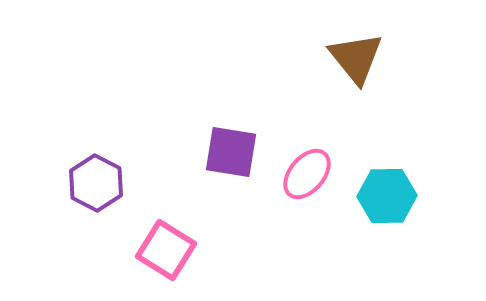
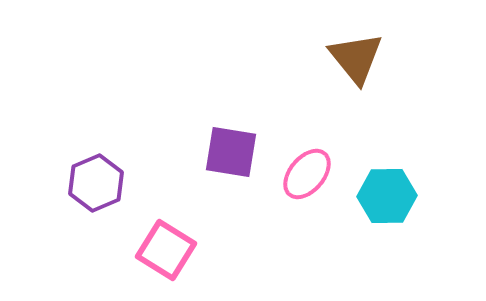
purple hexagon: rotated 10 degrees clockwise
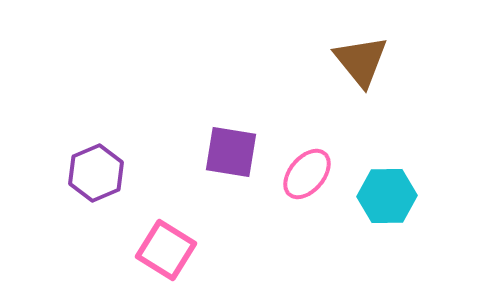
brown triangle: moved 5 px right, 3 px down
purple hexagon: moved 10 px up
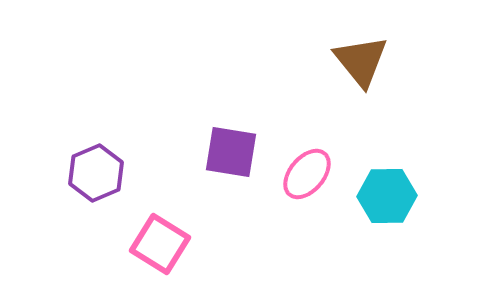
pink square: moved 6 px left, 6 px up
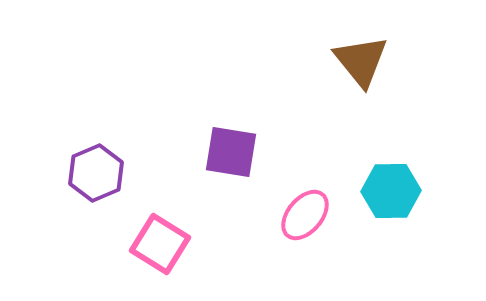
pink ellipse: moved 2 px left, 41 px down
cyan hexagon: moved 4 px right, 5 px up
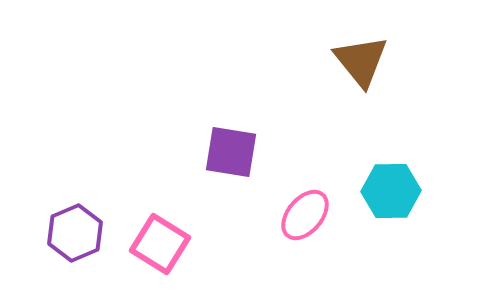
purple hexagon: moved 21 px left, 60 px down
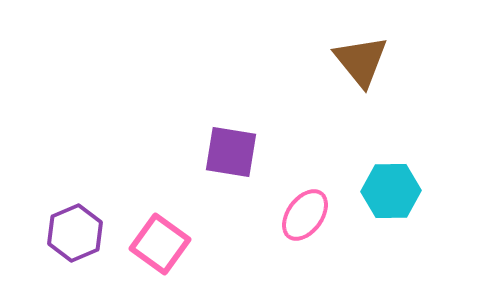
pink ellipse: rotated 4 degrees counterclockwise
pink square: rotated 4 degrees clockwise
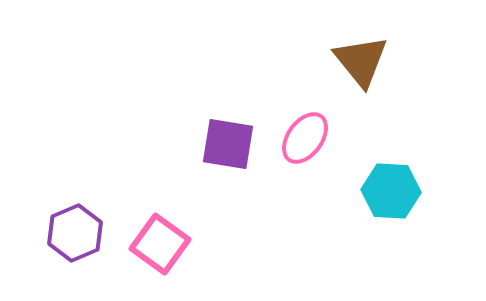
purple square: moved 3 px left, 8 px up
cyan hexagon: rotated 4 degrees clockwise
pink ellipse: moved 77 px up
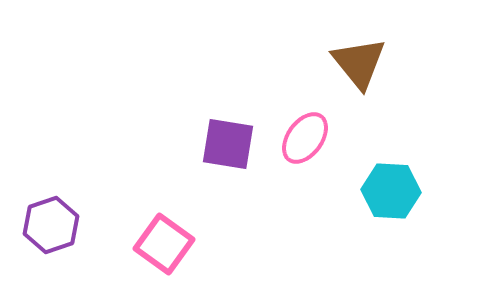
brown triangle: moved 2 px left, 2 px down
purple hexagon: moved 24 px left, 8 px up; rotated 4 degrees clockwise
pink square: moved 4 px right
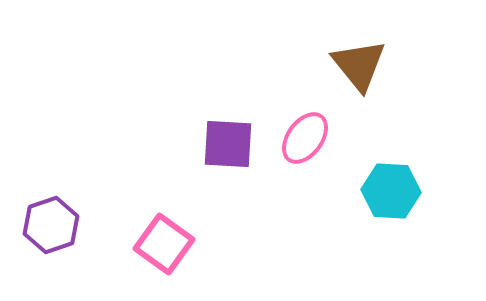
brown triangle: moved 2 px down
purple square: rotated 6 degrees counterclockwise
